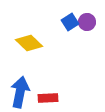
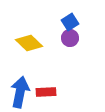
purple circle: moved 17 px left, 16 px down
red rectangle: moved 2 px left, 6 px up
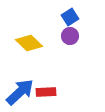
blue square: moved 5 px up
purple circle: moved 2 px up
blue arrow: rotated 36 degrees clockwise
